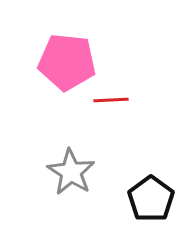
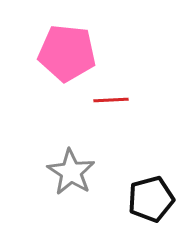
pink pentagon: moved 9 px up
black pentagon: rotated 21 degrees clockwise
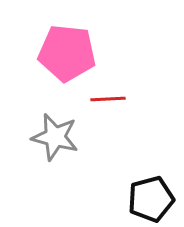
red line: moved 3 px left, 1 px up
gray star: moved 16 px left, 35 px up; rotated 18 degrees counterclockwise
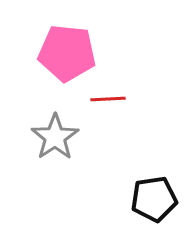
gray star: rotated 24 degrees clockwise
black pentagon: moved 3 px right; rotated 6 degrees clockwise
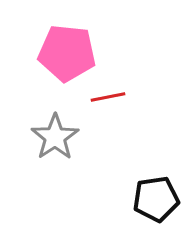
red line: moved 2 px up; rotated 8 degrees counterclockwise
black pentagon: moved 2 px right
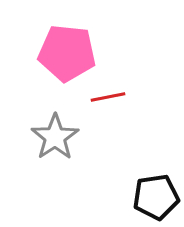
black pentagon: moved 2 px up
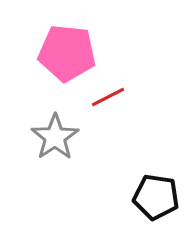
red line: rotated 16 degrees counterclockwise
black pentagon: rotated 18 degrees clockwise
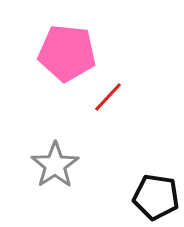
red line: rotated 20 degrees counterclockwise
gray star: moved 28 px down
